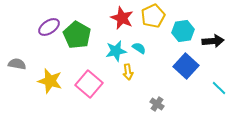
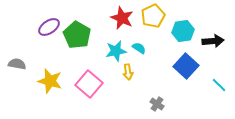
cyan line: moved 3 px up
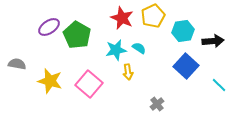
cyan star: moved 1 px up
gray cross: rotated 16 degrees clockwise
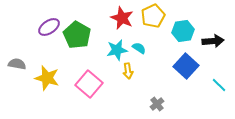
cyan star: moved 1 px right
yellow arrow: moved 1 px up
yellow star: moved 3 px left, 3 px up
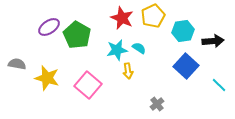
pink square: moved 1 px left, 1 px down
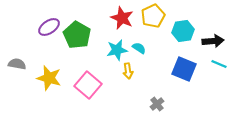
blue square: moved 2 px left, 3 px down; rotated 20 degrees counterclockwise
yellow star: moved 2 px right
cyan line: moved 21 px up; rotated 21 degrees counterclockwise
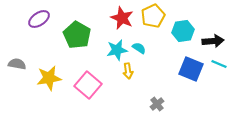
purple ellipse: moved 10 px left, 8 px up
blue square: moved 7 px right
yellow star: rotated 25 degrees counterclockwise
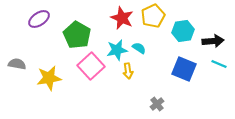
blue square: moved 7 px left
pink square: moved 3 px right, 19 px up; rotated 8 degrees clockwise
